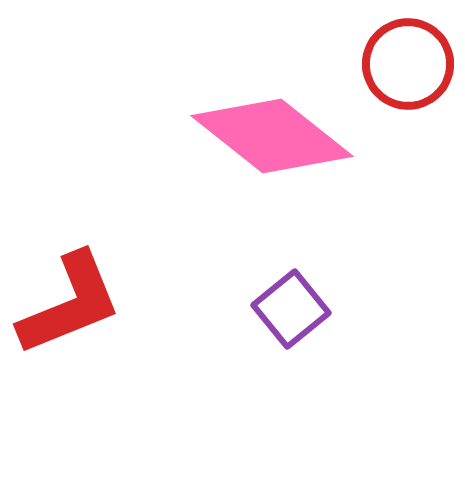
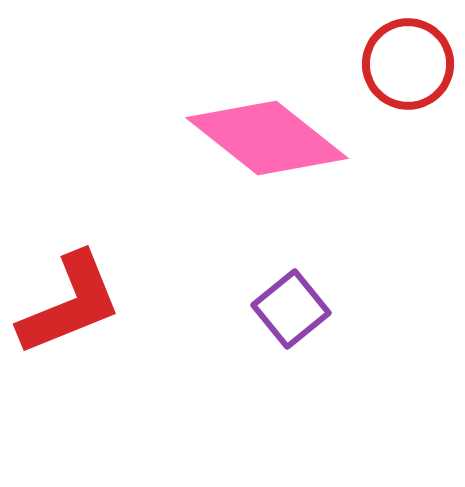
pink diamond: moved 5 px left, 2 px down
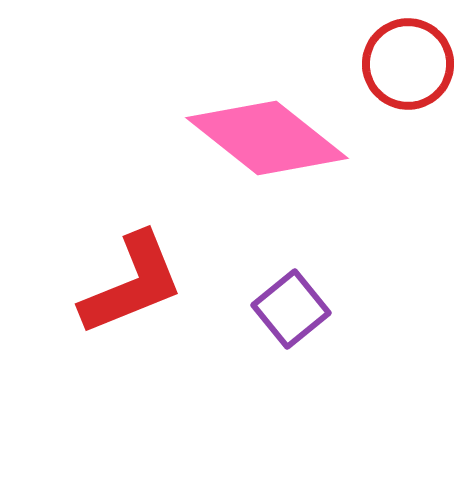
red L-shape: moved 62 px right, 20 px up
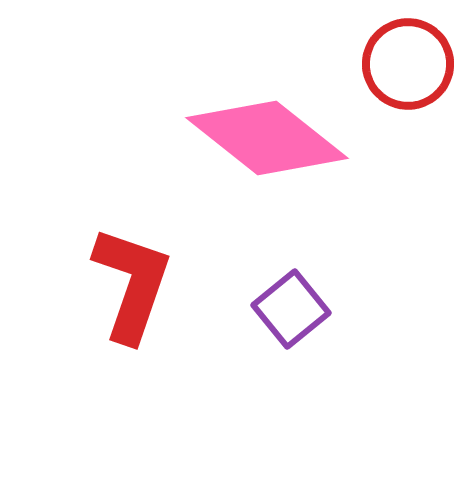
red L-shape: rotated 49 degrees counterclockwise
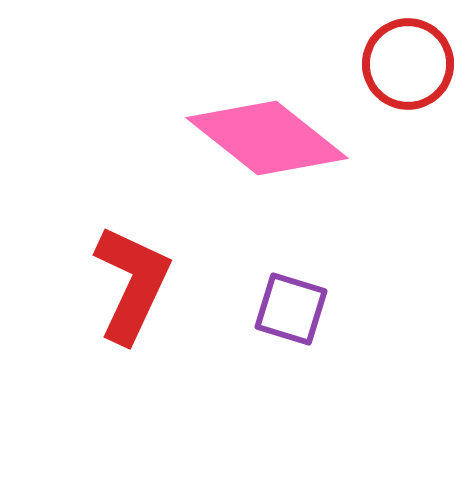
red L-shape: rotated 6 degrees clockwise
purple square: rotated 34 degrees counterclockwise
